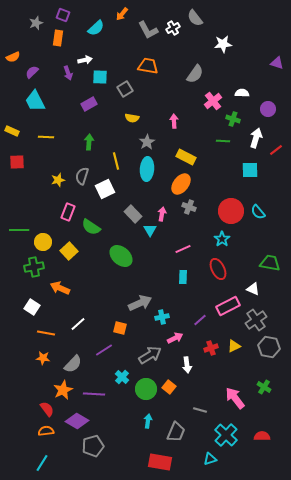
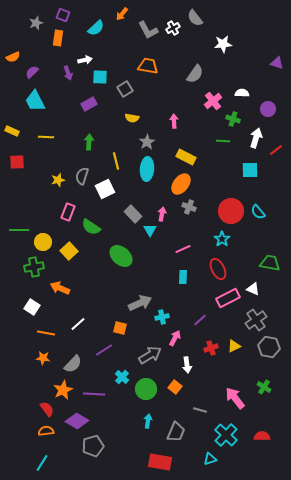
pink rectangle at (228, 306): moved 8 px up
pink arrow at (175, 338): rotated 35 degrees counterclockwise
orange square at (169, 387): moved 6 px right
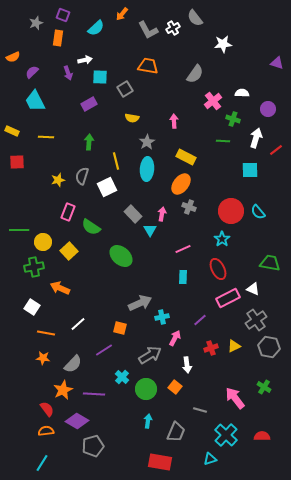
white square at (105, 189): moved 2 px right, 2 px up
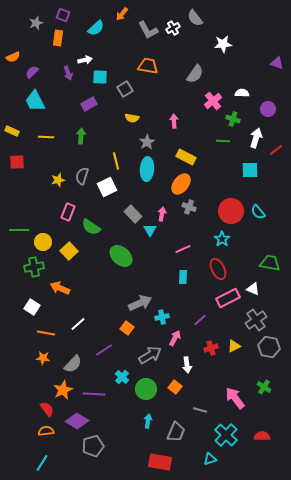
green arrow at (89, 142): moved 8 px left, 6 px up
orange square at (120, 328): moved 7 px right; rotated 24 degrees clockwise
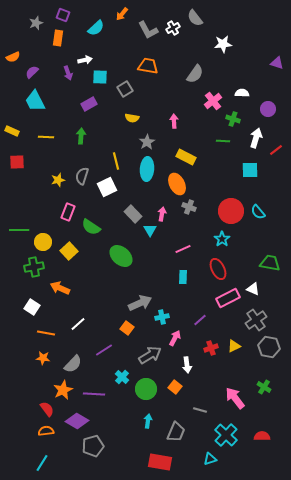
orange ellipse at (181, 184): moved 4 px left; rotated 65 degrees counterclockwise
